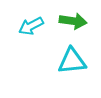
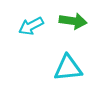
cyan triangle: moved 4 px left, 7 px down
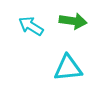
cyan arrow: rotated 60 degrees clockwise
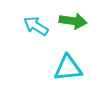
cyan arrow: moved 5 px right
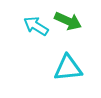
green arrow: moved 5 px left; rotated 16 degrees clockwise
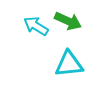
cyan triangle: moved 1 px right, 4 px up
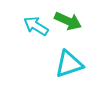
cyan triangle: rotated 12 degrees counterclockwise
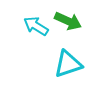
cyan triangle: moved 1 px left
